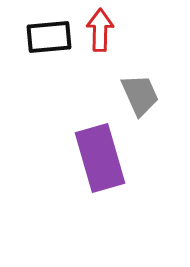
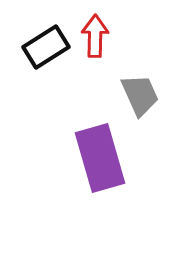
red arrow: moved 5 px left, 6 px down
black rectangle: moved 3 px left, 10 px down; rotated 27 degrees counterclockwise
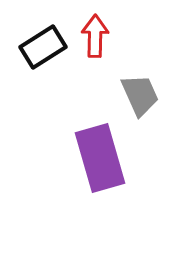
black rectangle: moved 3 px left
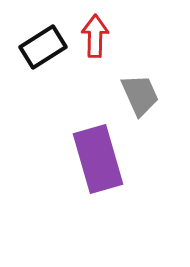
purple rectangle: moved 2 px left, 1 px down
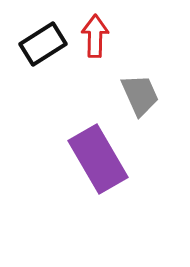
black rectangle: moved 3 px up
purple rectangle: rotated 14 degrees counterclockwise
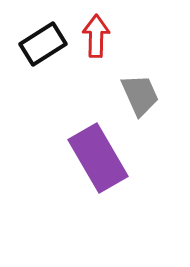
red arrow: moved 1 px right
purple rectangle: moved 1 px up
